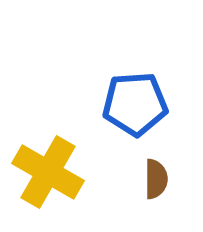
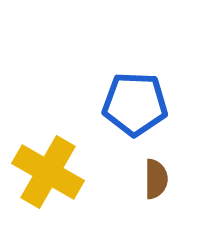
blue pentagon: rotated 6 degrees clockwise
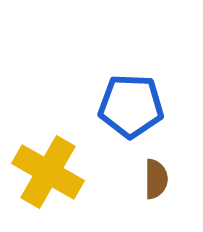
blue pentagon: moved 4 px left, 2 px down
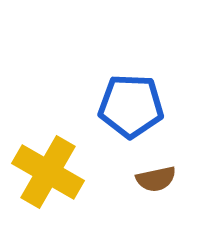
brown semicircle: rotated 78 degrees clockwise
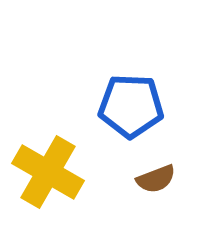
brown semicircle: rotated 9 degrees counterclockwise
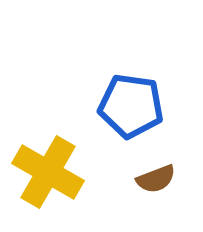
blue pentagon: rotated 6 degrees clockwise
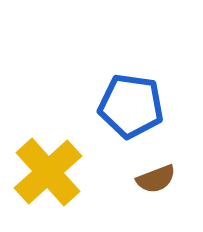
yellow cross: rotated 18 degrees clockwise
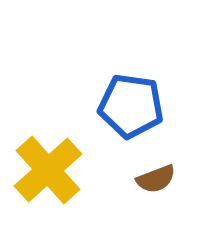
yellow cross: moved 2 px up
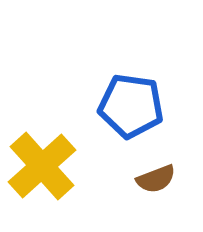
yellow cross: moved 6 px left, 4 px up
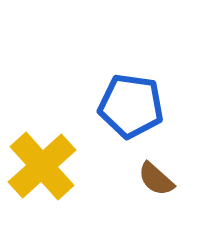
brown semicircle: rotated 63 degrees clockwise
